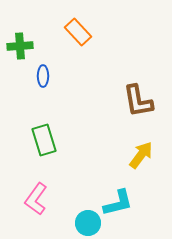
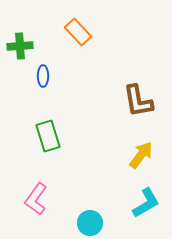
green rectangle: moved 4 px right, 4 px up
cyan L-shape: moved 28 px right; rotated 16 degrees counterclockwise
cyan circle: moved 2 px right
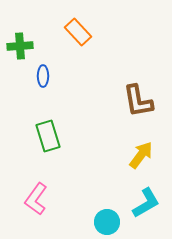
cyan circle: moved 17 px right, 1 px up
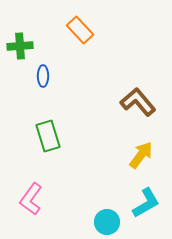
orange rectangle: moved 2 px right, 2 px up
brown L-shape: moved 1 px down; rotated 150 degrees clockwise
pink L-shape: moved 5 px left
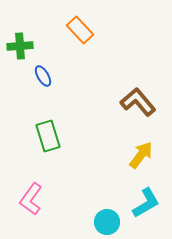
blue ellipse: rotated 30 degrees counterclockwise
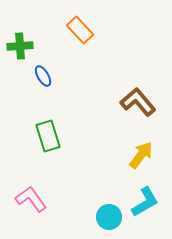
pink L-shape: rotated 108 degrees clockwise
cyan L-shape: moved 1 px left, 1 px up
cyan circle: moved 2 px right, 5 px up
